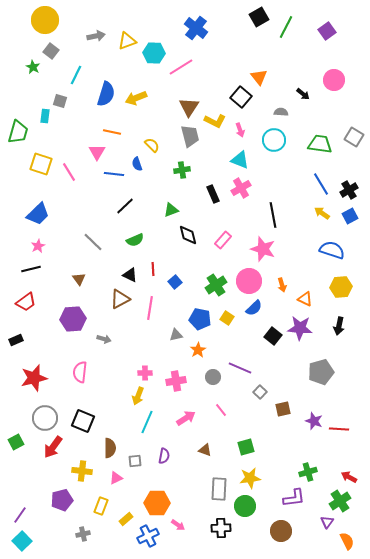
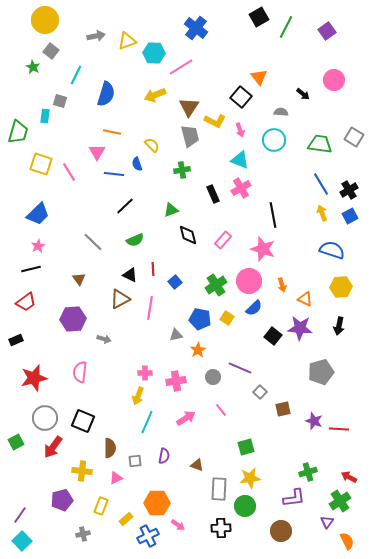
yellow arrow at (136, 98): moved 19 px right, 3 px up
yellow arrow at (322, 213): rotated 35 degrees clockwise
brown triangle at (205, 450): moved 8 px left, 15 px down
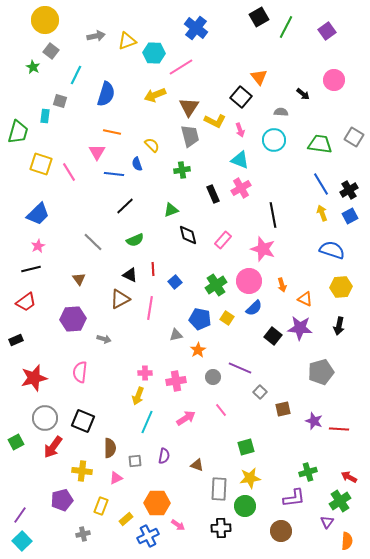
orange semicircle at (347, 541): rotated 30 degrees clockwise
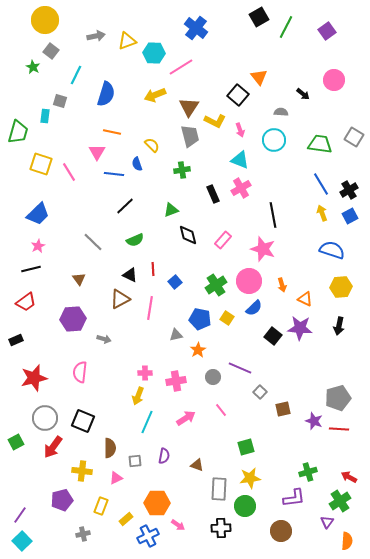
black square at (241, 97): moved 3 px left, 2 px up
gray pentagon at (321, 372): moved 17 px right, 26 px down
